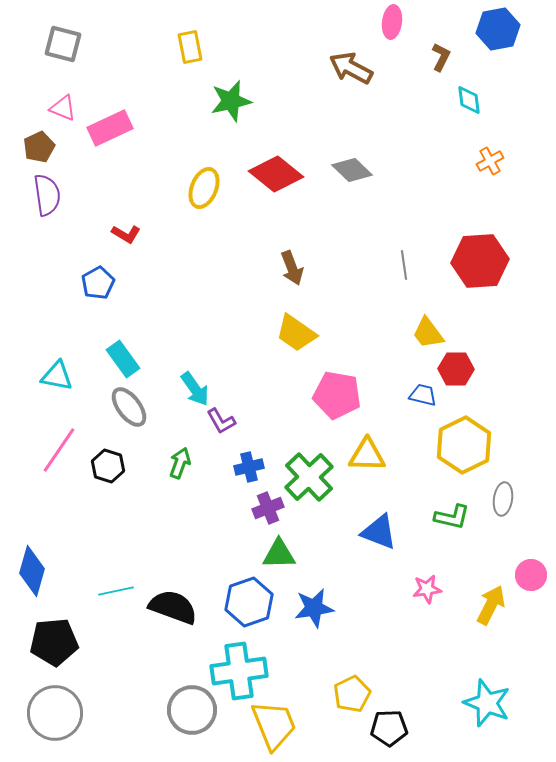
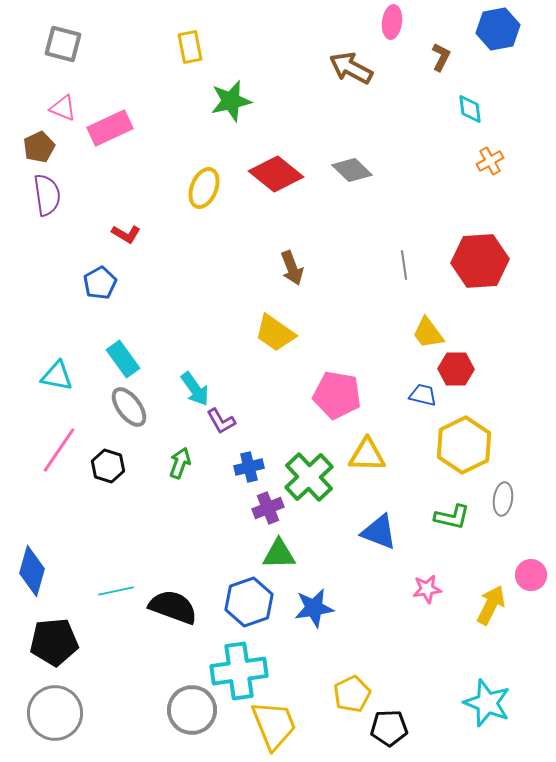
cyan diamond at (469, 100): moved 1 px right, 9 px down
blue pentagon at (98, 283): moved 2 px right
yellow trapezoid at (296, 333): moved 21 px left
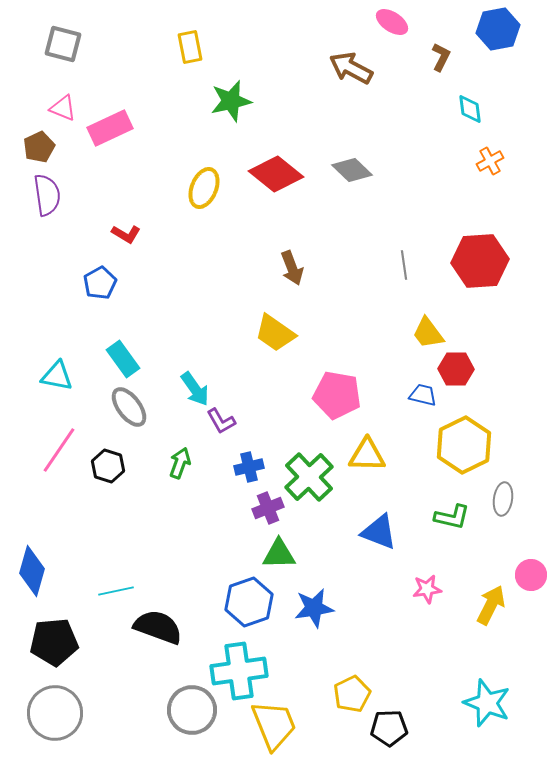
pink ellipse at (392, 22): rotated 64 degrees counterclockwise
black semicircle at (173, 607): moved 15 px left, 20 px down
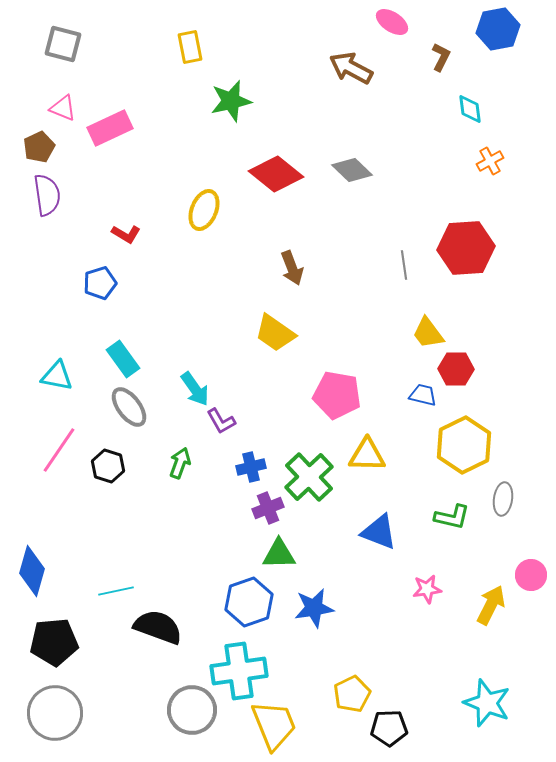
yellow ellipse at (204, 188): moved 22 px down
red hexagon at (480, 261): moved 14 px left, 13 px up
blue pentagon at (100, 283): rotated 12 degrees clockwise
blue cross at (249, 467): moved 2 px right
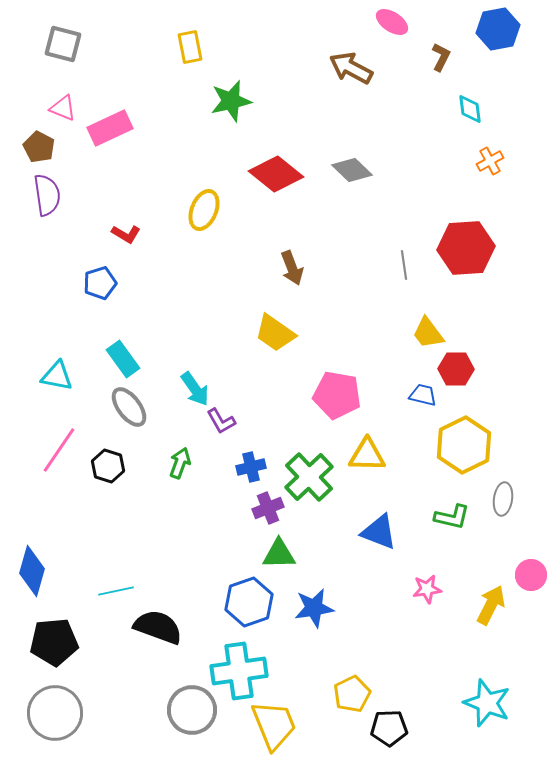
brown pentagon at (39, 147): rotated 20 degrees counterclockwise
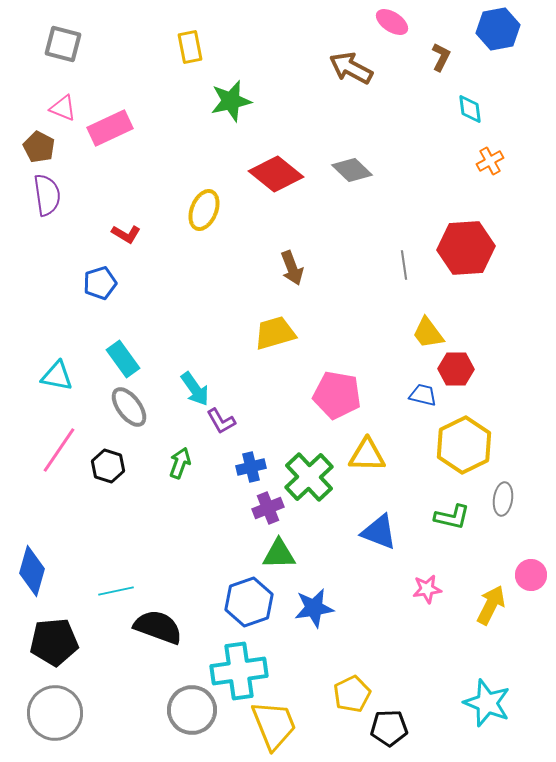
yellow trapezoid at (275, 333): rotated 129 degrees clockwise
